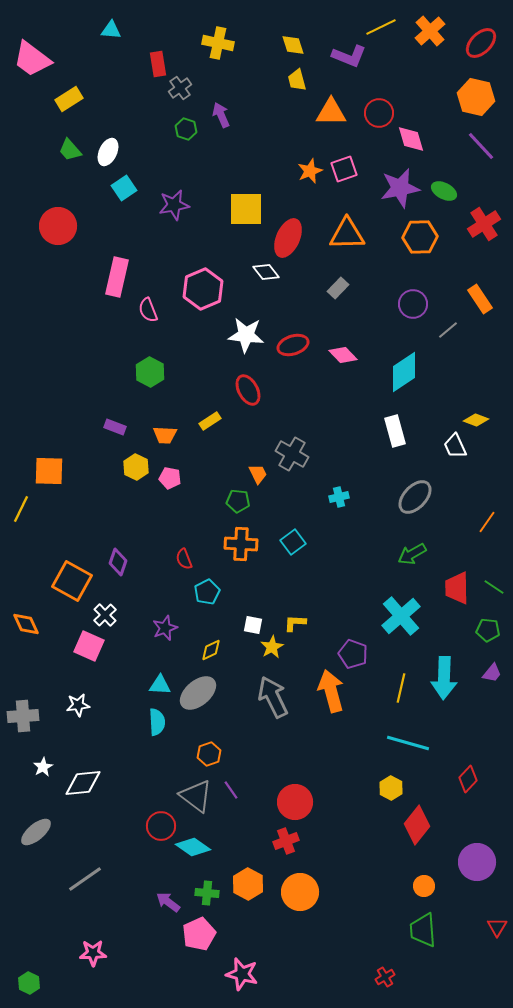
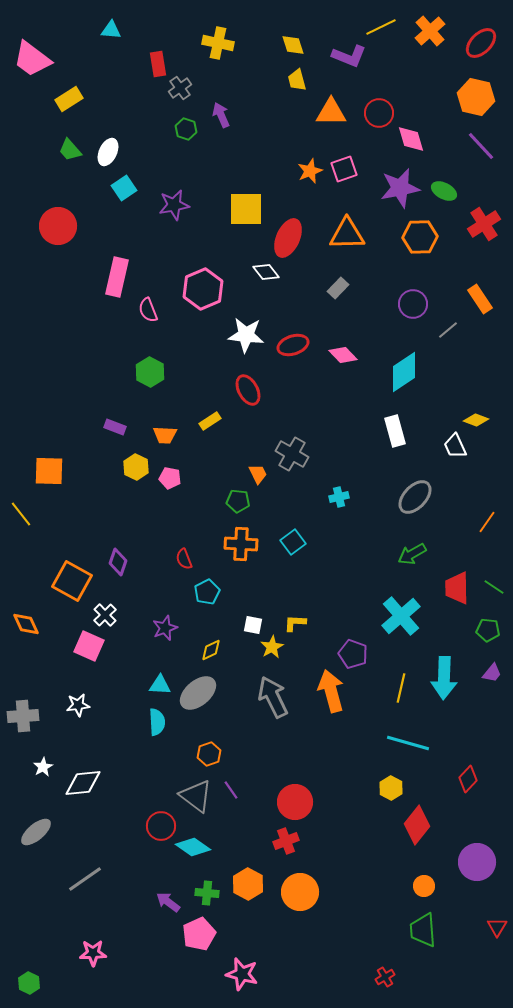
yellow line at (21, 509): moved 5 px down; rotated 64 degrees counterclockwise
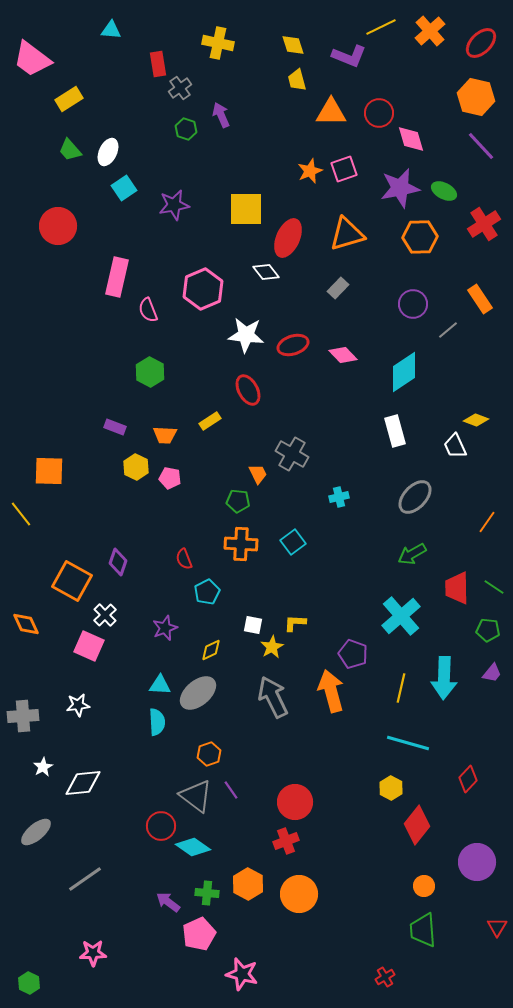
orange triangle at (347, 234): rotated 15 degrees counterclockwise
orange circle at (300, 892): moved 1 px left, 2 px down
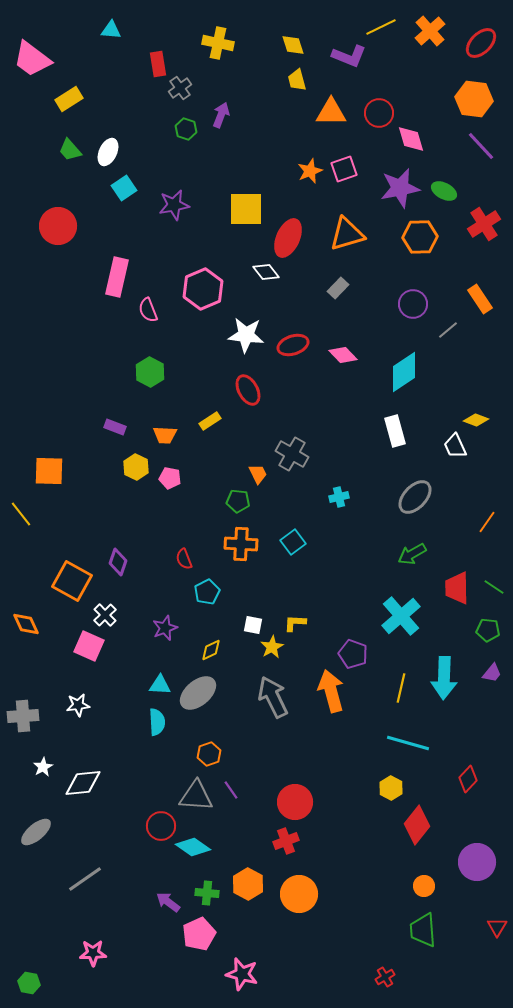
orange hexagon at (476, 97): moved 2 px left, 2 px down; rotated 6 degrees counterclockwise
purple arrow at (221, 115): rotated 45 degrees clockwise
gray triangle at (196, 796): rotated 33 degrees counterclockwise
green hexagon at (29, 983): rotated 15 degrees counterclockwise
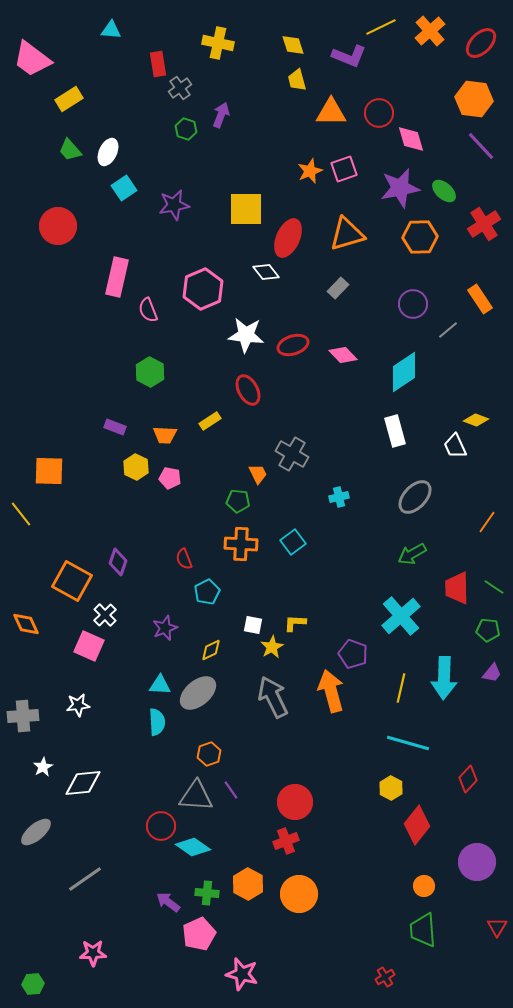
green ellipse at (444, 191): rotated 15 degrees clockwise
green hexagon at (29, 983): moved 4 px right, 1 px down; rotated 15 degrees counterclockwise
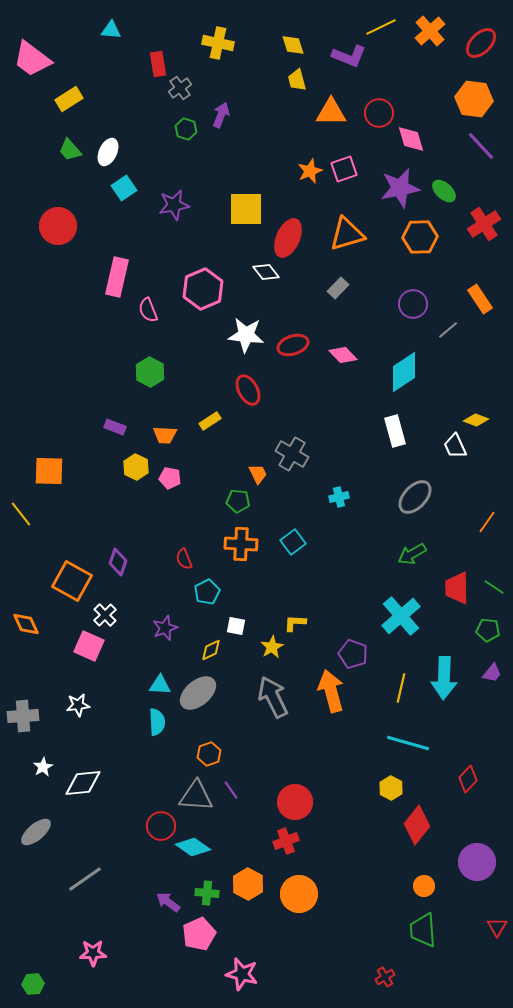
white square at (253, 625): moved 17 px left, 1 px down
